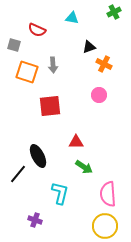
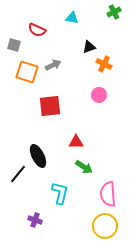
gray arrow: rotated 112 degrees counterclockwise
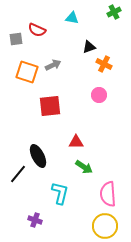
gray square: moved 2 px right, 6 px up; rotated 24 degrees counterclockwise
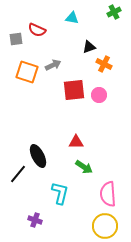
red square: moved 24 px right, 16 px up
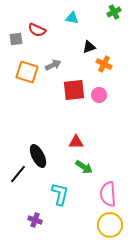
cyan L-shape: moved 1 px down
yellow circle: moved 5 px right, 1 px up
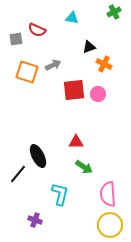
pink circle: moved 1 px left, 1 px up
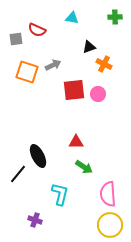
green cross: moved 1 px right, 5 px down; rotated 24 degrees clockwise
